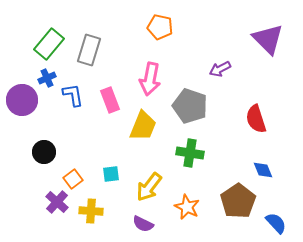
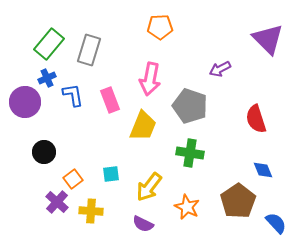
orange pentagon: rotated 15 degrees counterclockwise
purple circle: moved 3 px right, 2 px down
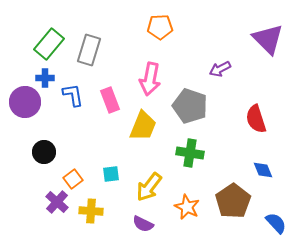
blue cross: moved 2 px left; rotated 24 degrees clockwise
brown pentagon: moved 5 px left
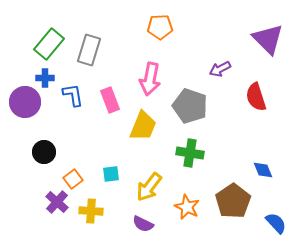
red semicircle: moved 22 px up
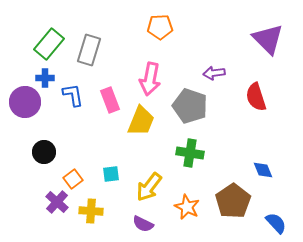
purple arrow: moved 6 px left, 4 px down; rotated 20 degrees clockwise
yellow trapezoid: moved 2 px left, 5 px up
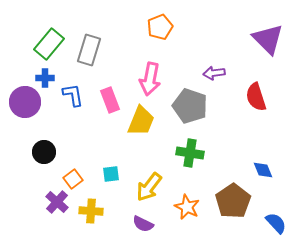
orange pentagon: rotated 20 degrees counterclockwise
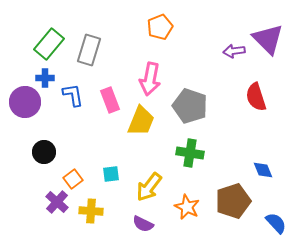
purple arrow: moved 20 px right, 22 px up
brown pentagon: rotated 16 degrees clockwise
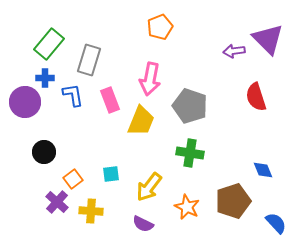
gray rectangle: moved 10 px down
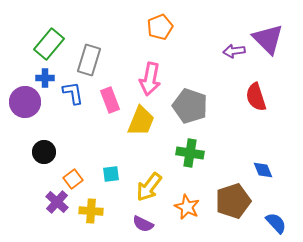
blue L-shape: moved 2 px up
